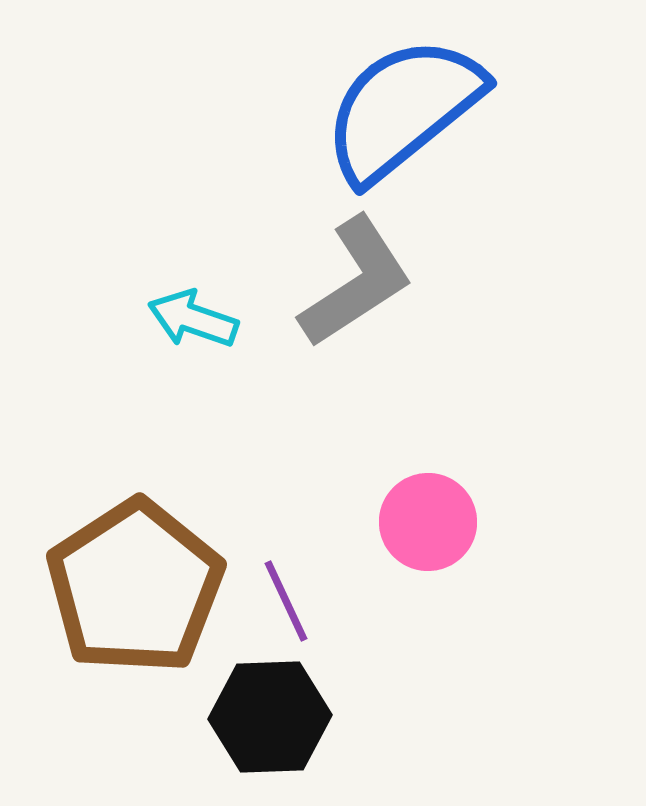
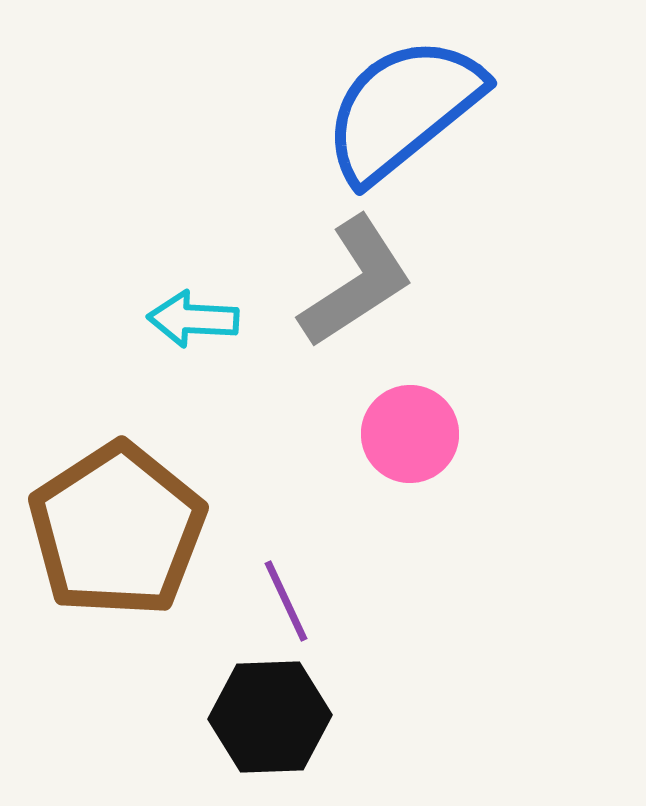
cyan arrow: rotated 16 degrees counterclockwise
pink circle: moved 18 px left, 88 px up
brown pentagon: moved 18 px left, 57 px up
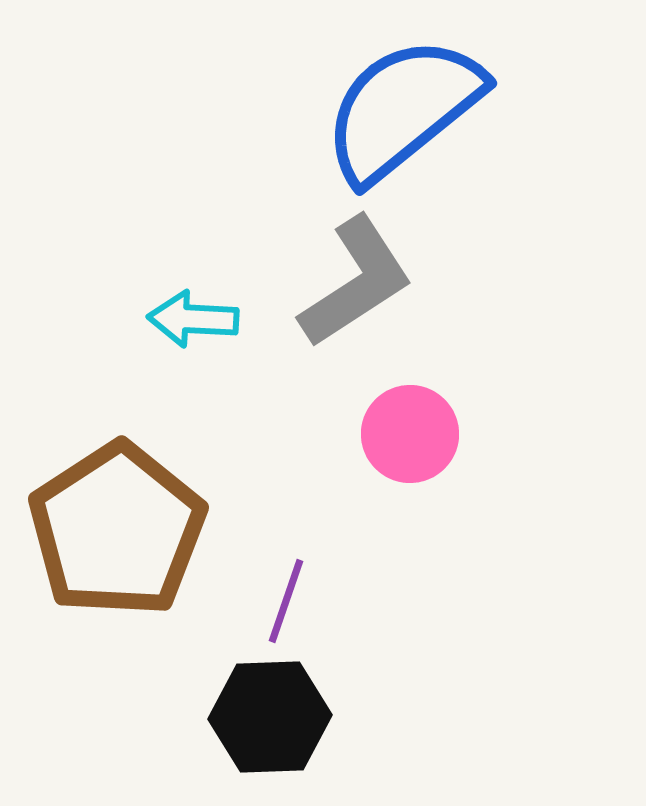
purple line: rotated 44 degrees clockwise
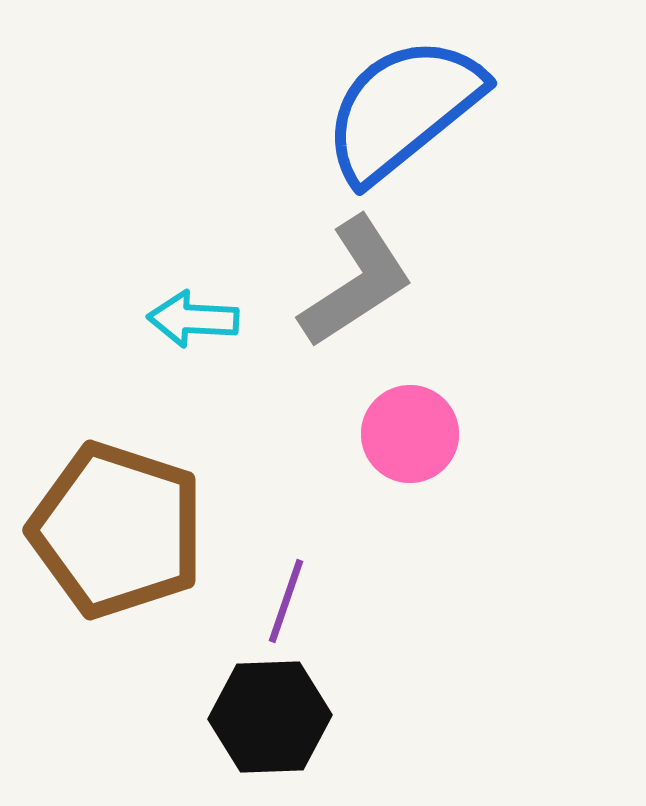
brown pentagon: rotated 21 degrees counterclockwise
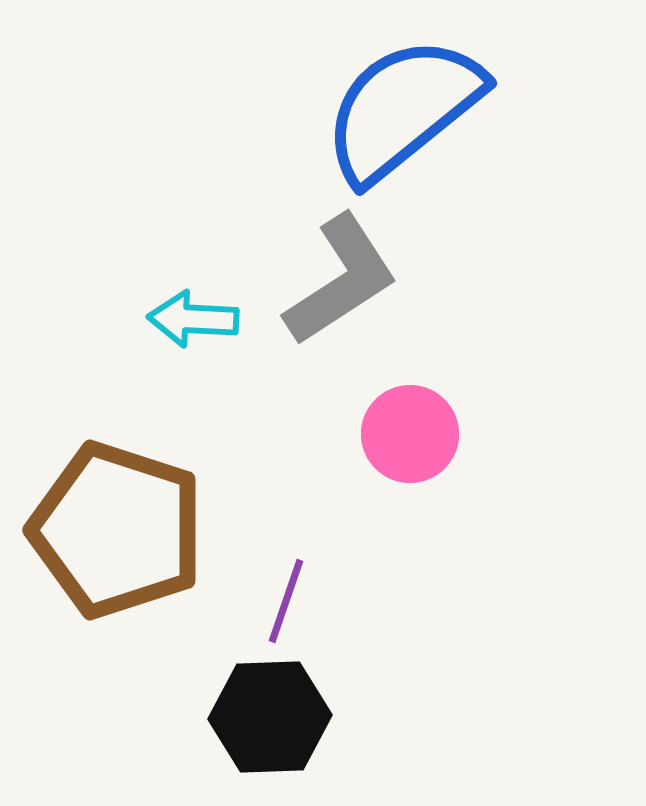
gray L-shape: moved 15 px left, 2 px up
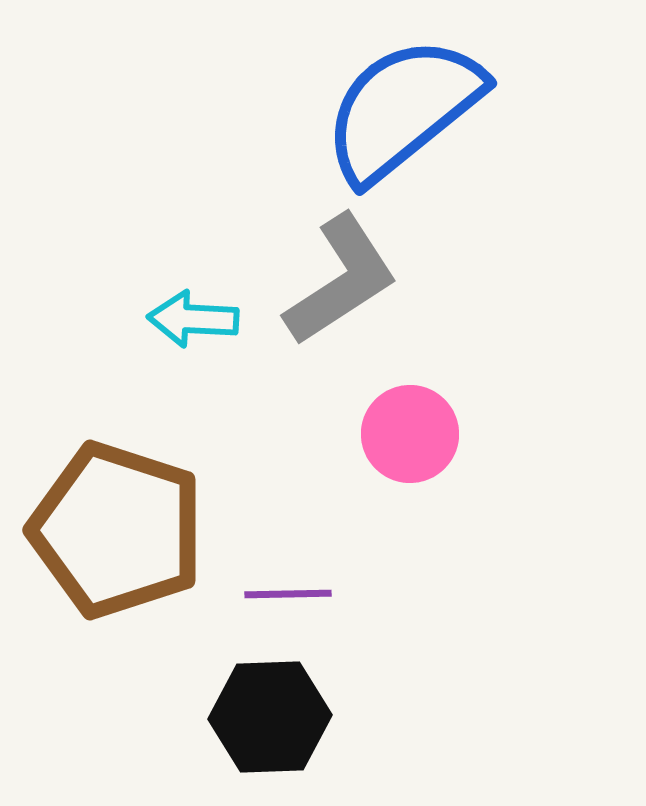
purple line: moved 2 px right, 7 px up; rotated 70 degrees clockwise
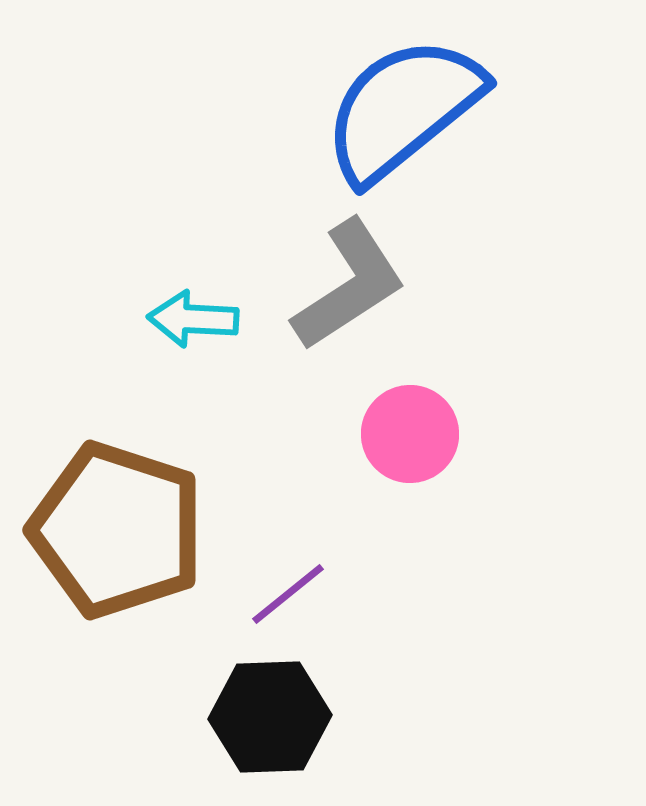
gray L-shape: moved 8 px right, 5 px down
purple line: rotated 38 degrees counterclockwise
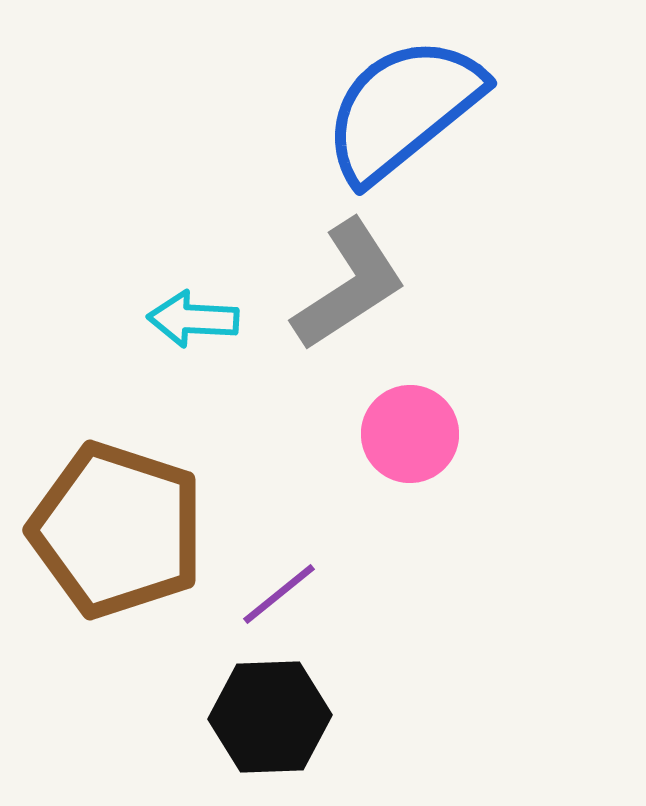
purple line: moved 9 px left
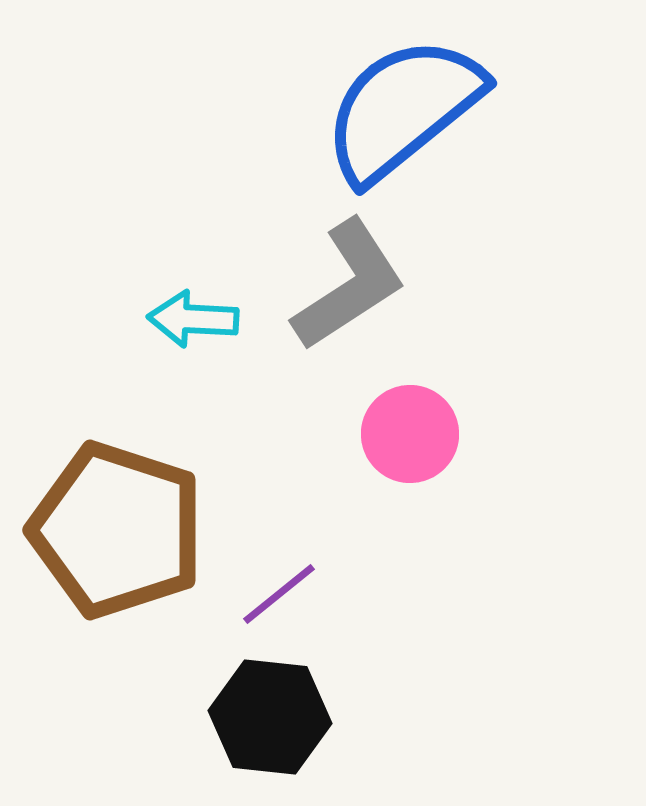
black hexagon: rotated 8 degrees clockwise
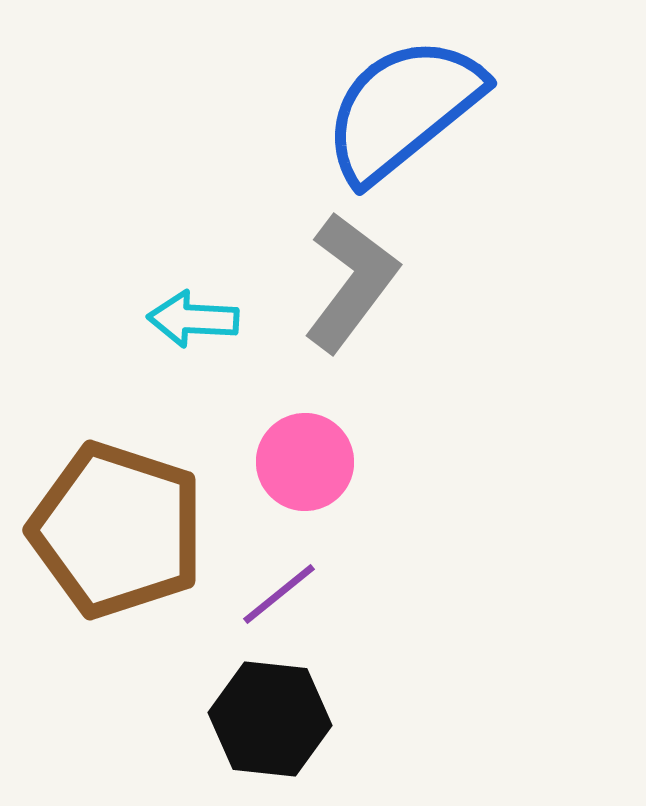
gray L-shape: moved 2 px right, 3 px up; rotated 20 degrees counterclockwise
pink circle: moved 105 px left, 28 px down
black hexagon: moved 2 px down
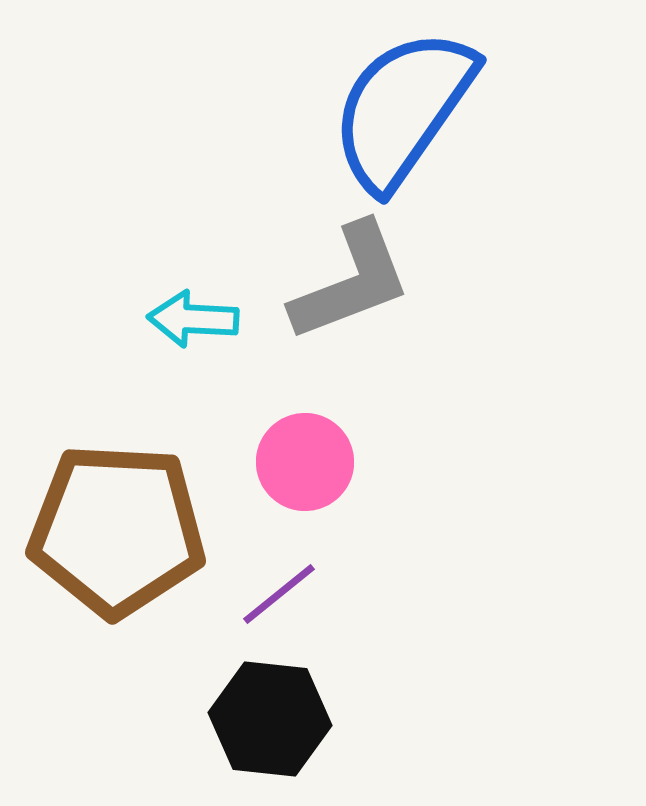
blue semicircle: rotated 16 degrees counterclockwise
gray L-shape: rotated 32 degrees clockwise
brown pentagon: rotated 15 degrees counterclockwise
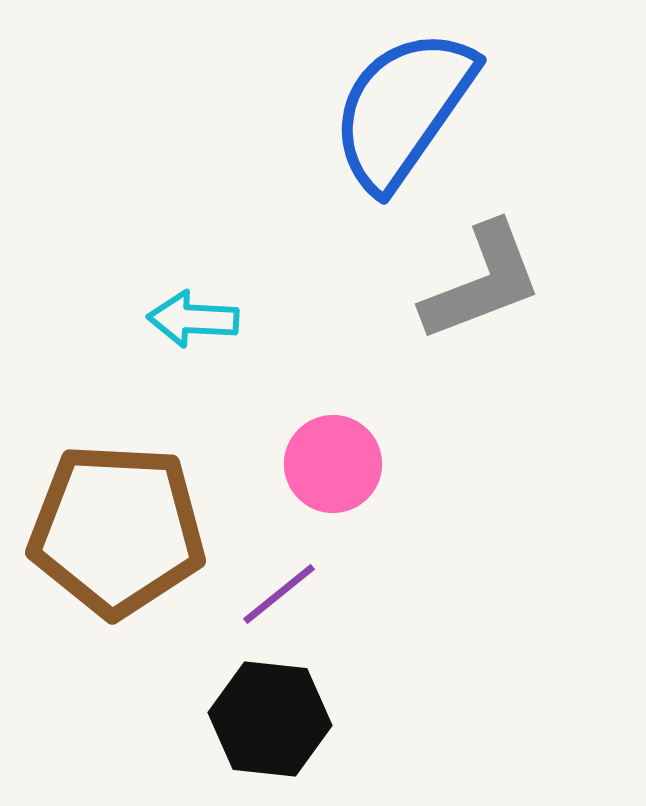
gray L-shape: moved 131 px right
pink circle: moved 28 px right, 2 px down
